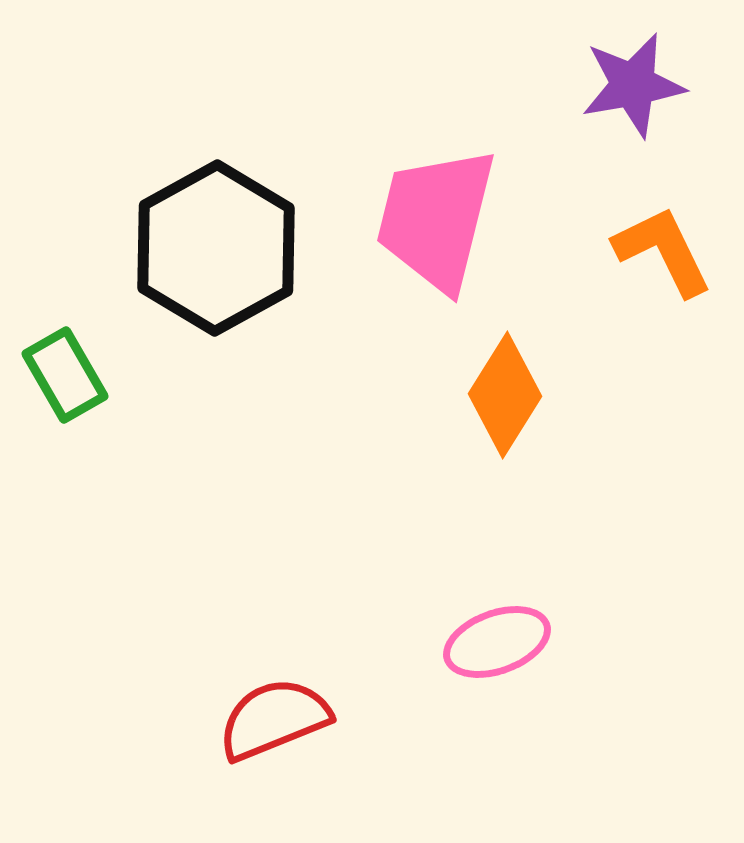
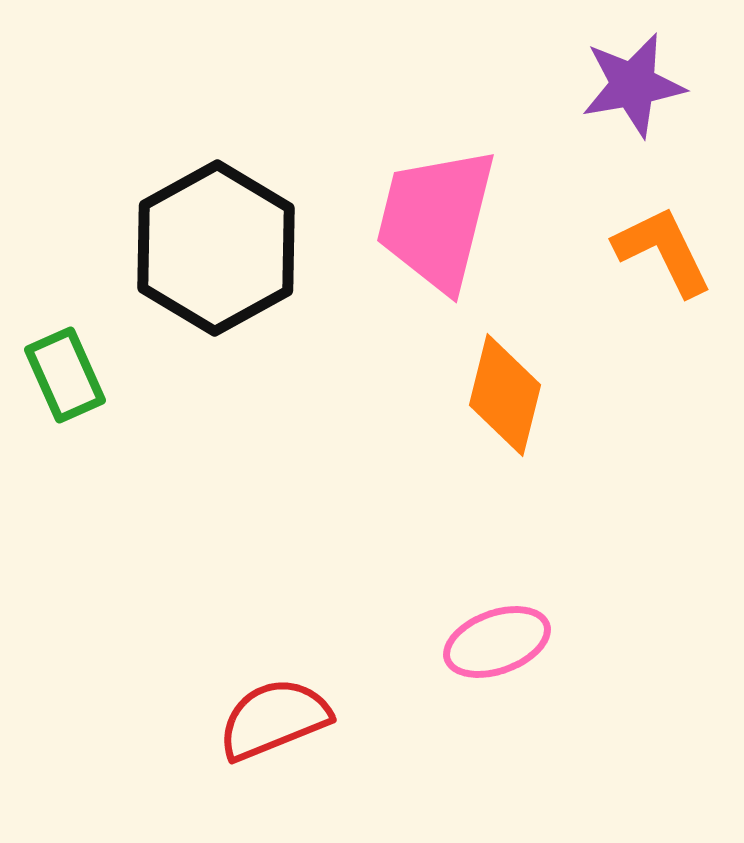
green rectangle: rotated 6 degrees clockwise
orange diamond: rotated 18 degrees counterclockwise
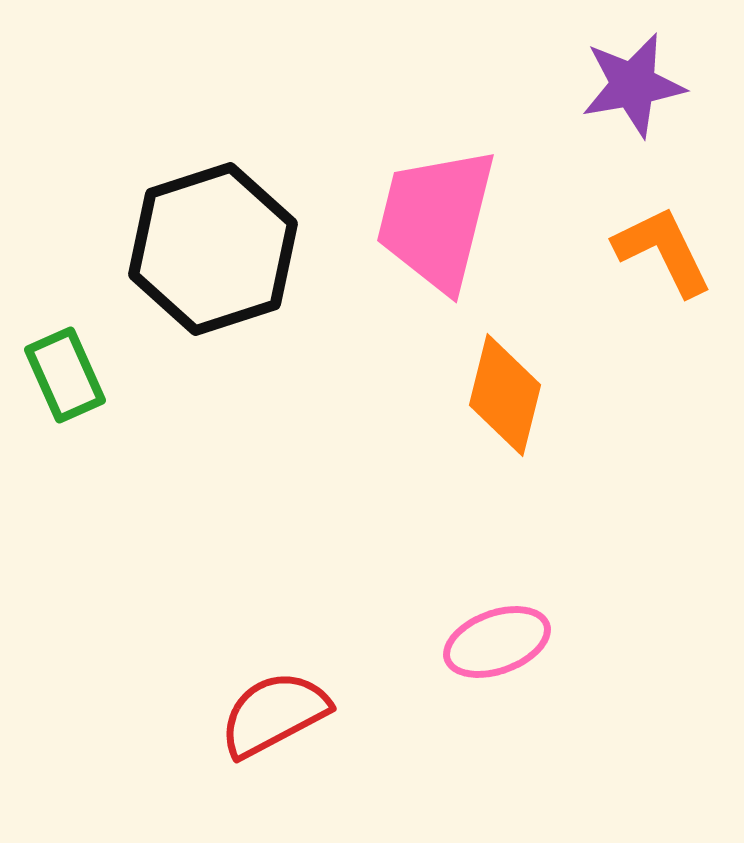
black hexagon: moved 3 px left, 1 px down; rotated 11 degrees clockwise
red semicircle: moved 5 px up; rotated 6 degrees counterclockwise
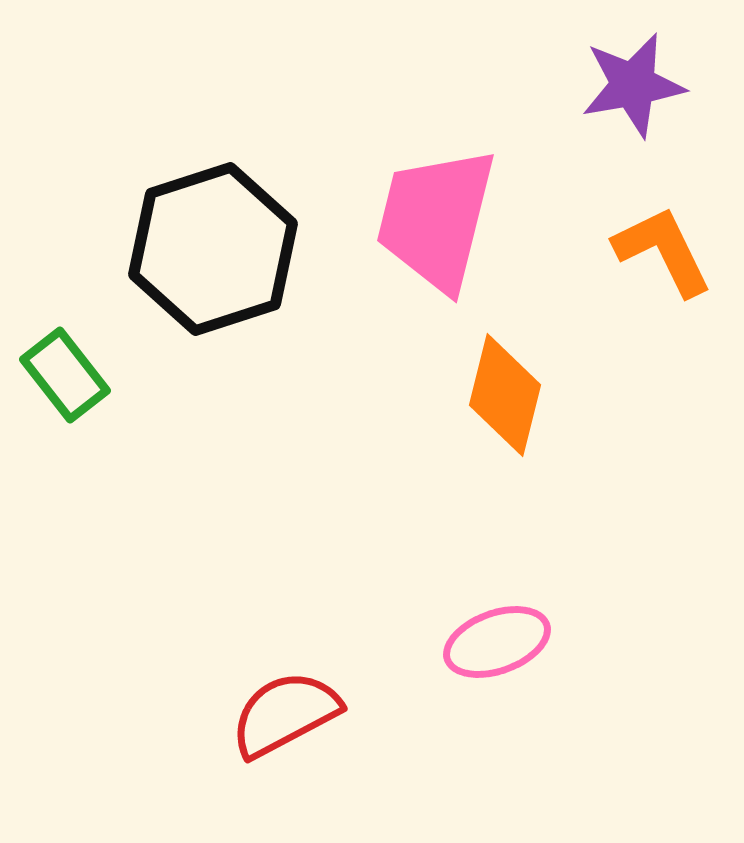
green rectangle: rotated 14 degrees counterclockwise
red semicircle: moved 11 px right
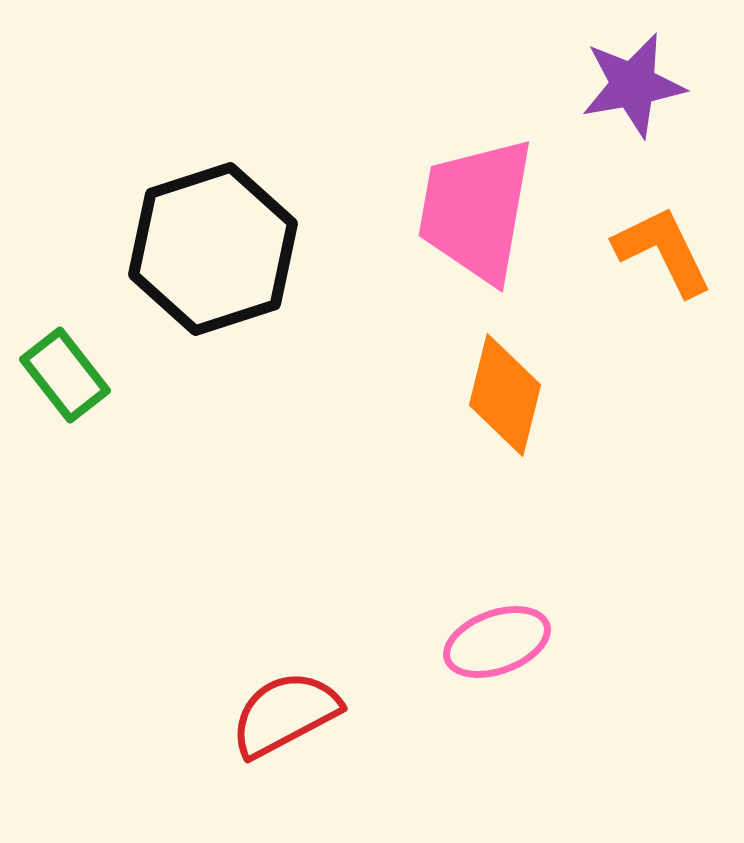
pink trapezoid: moved 40 px right, 9 px up; rotated 4 degrees counterclockwise
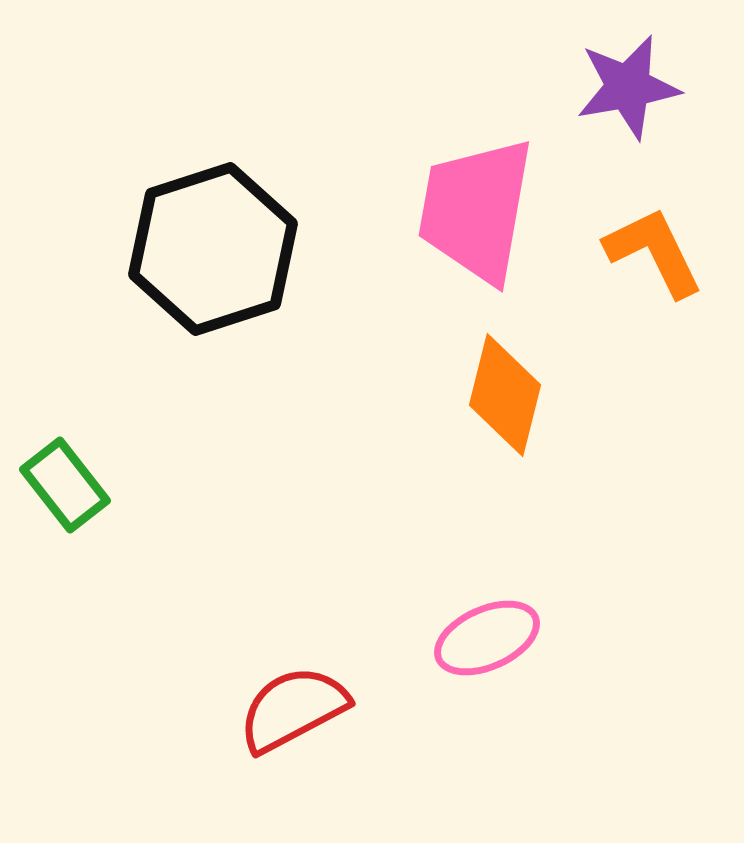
purple star: moved 5 px left, 2 px down
orange L-shape: moved 9 px left, 1 px down
green rectangle: moved 110 px down
pink ellipse: moved 10 px left, 4 px up; rotated 4 degrees counterclockwise
red semicircle: moved 8 px right, 5 px up
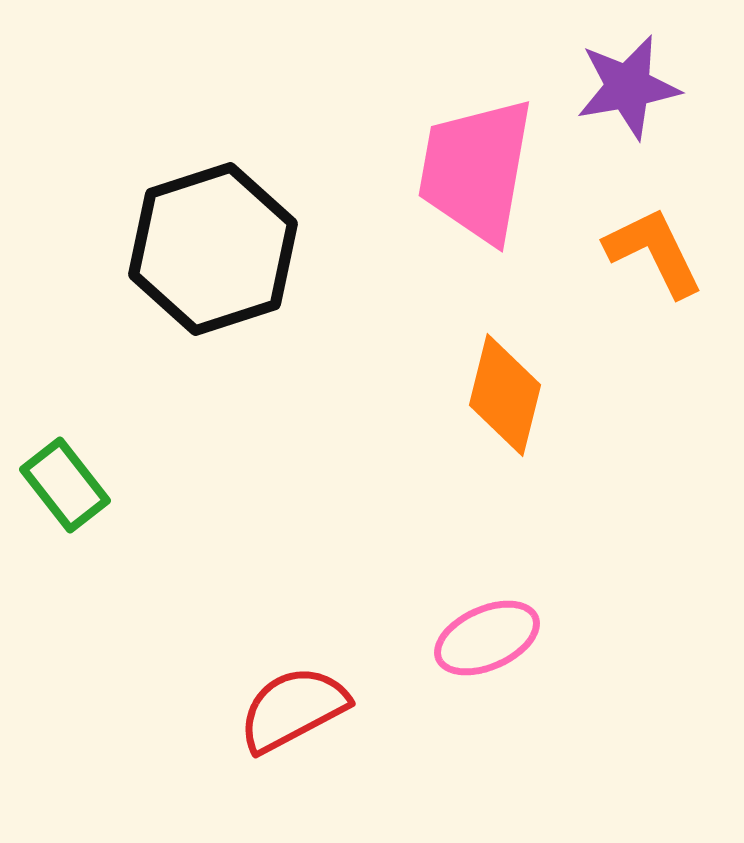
pink trapezoid: moved 40 px up
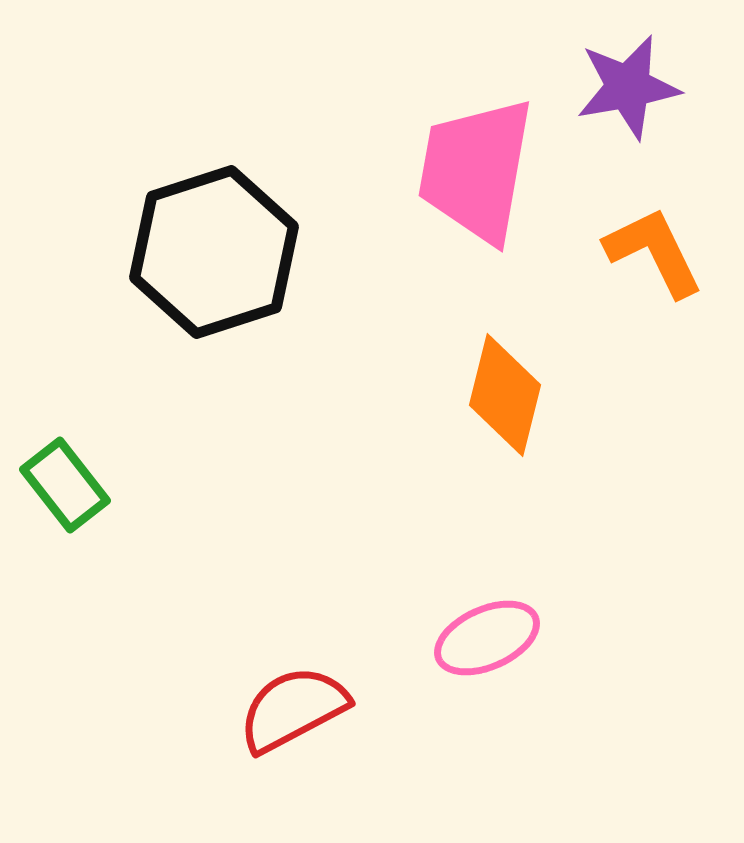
black hexagon: moved 1 px right, 3 px down
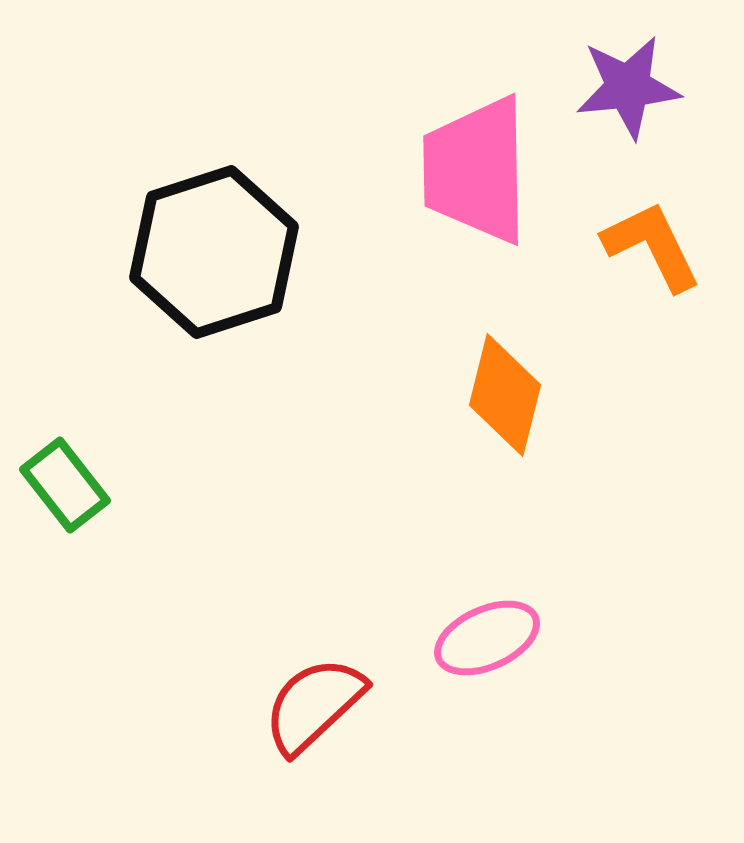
purple star: rotated 4 degrees clockwise
pink trapezoid: rotated 11 degrees counterclockwise
orange L-shape: moved 2 px left, 6 px up
red semicircle: moved 21 px right, 4 px up; rotated 15 degrees counterclockwise
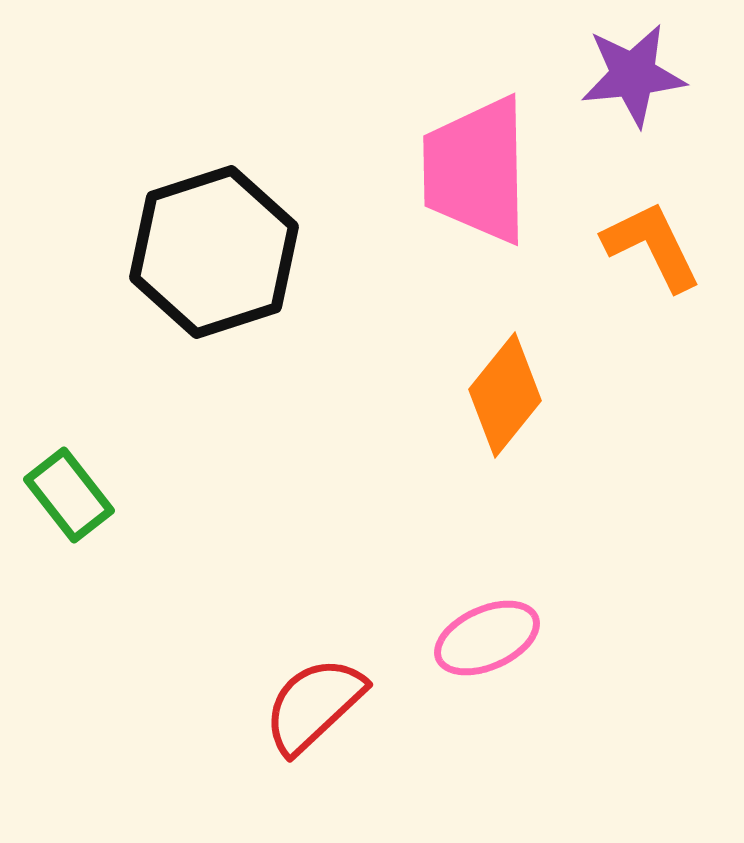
purple star: moved 5 px right, 12 px up
orange diamond: rotated 25 degrees clockwise
green rectangle: moved 4 px right, 10 px down
